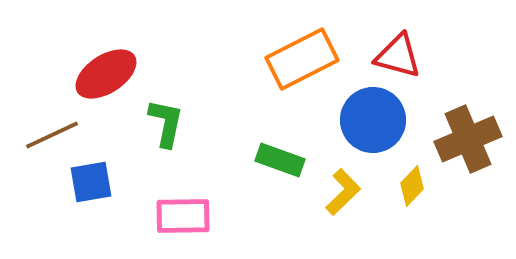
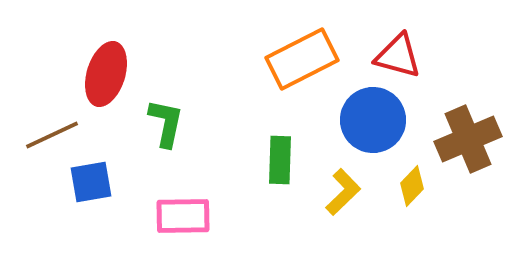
red ellipse: rotated 40 degrees counterclockwise
green rectangle: rotated 72 degrees clockwise
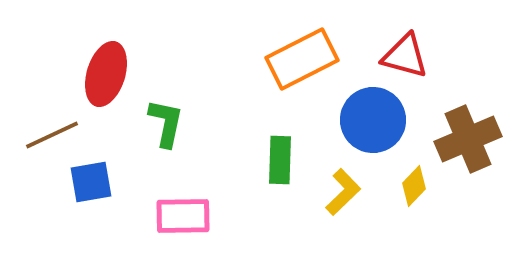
red triangle: moved 7 px right
yellow diamond: moved 2 px right
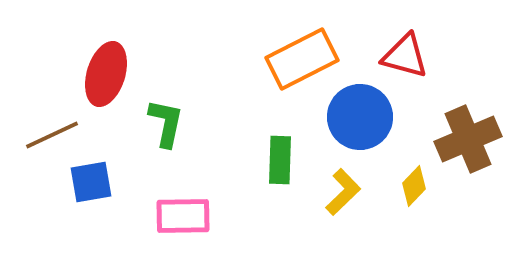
blue circle: moved 13 px left, 3 px up
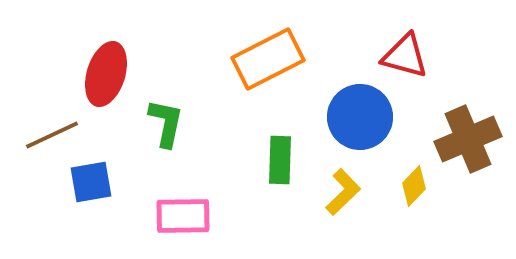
orange rectangle: moved 34 px left
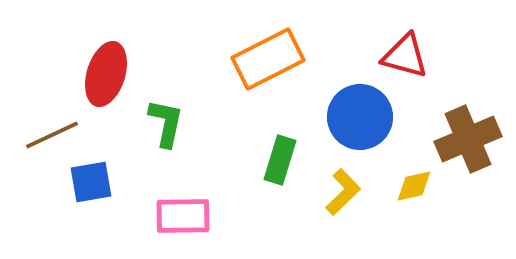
green rectangle: rotated 15 degrees clockwise
yellow diamond: rotated 33 degrees clockwise
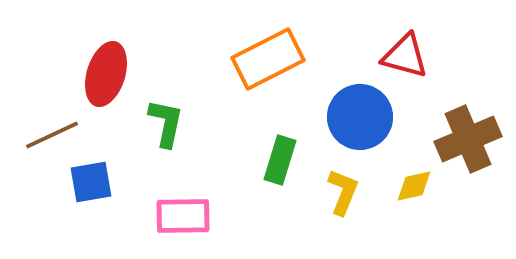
yellow L-shape: rotated 24 degrees counterclockwise
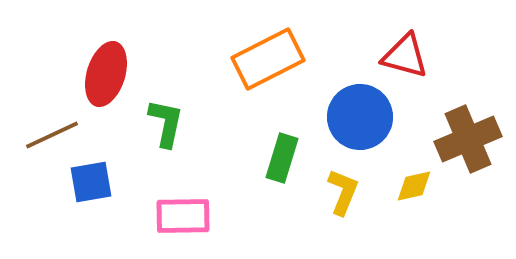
green rectangle: moved 2 px right, 2 px up
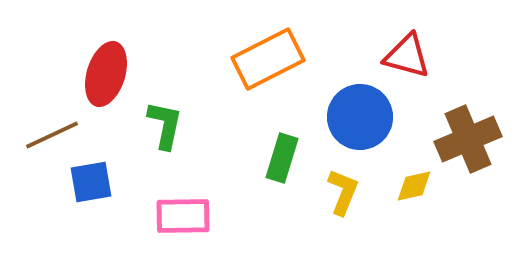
red triangle: moved 2 px right
green L-shape: moved 1 px left, 2 px down
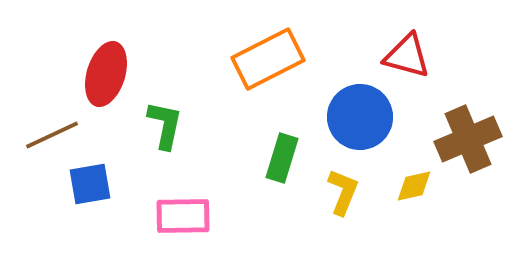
blue square: moved 1 px left, 2 px down
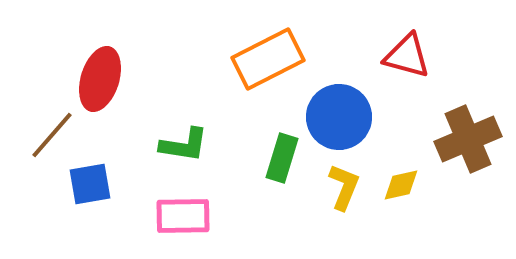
red ellipse: moved 6 px left, 5 px down
blue circle: moved 21 px left
green L-shape: moved 19 px right, 20 px down; rotated 87 degrees clockwise
brown line: rotated 24 degrees counterclockwise
yellow diamond: moved 13 px left, 1 px up
yellow L-shape: moved 1 px right, 5 px up
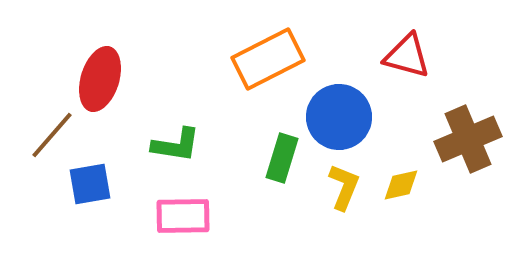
green L-shape: moved 8 px left
